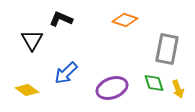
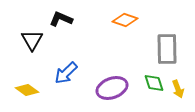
gray rectangle: rotated 12 degrees counterclockwise
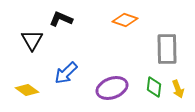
green diamond: moved 4 px down; rotated 25 degrees clockwise
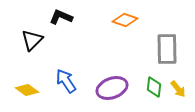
black L-shape: moved 2 px up
black triangle: rotated 15 degrees clockwise
blue arrow: moved 8 px down; rotated 100 degrees clockwise
yellow arrow: rotated 18 degrees counterclockwise
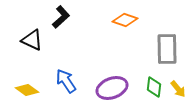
black L-shape: rotated 115 degrees clockwise
black triangle: rotated 50 degrees counterclockwise
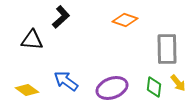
black triangle: rotated 20 degrees counterclockwise
blue arrow: rotated 20 degrees counterclockwise
yellow arrow: moved 6 px up
